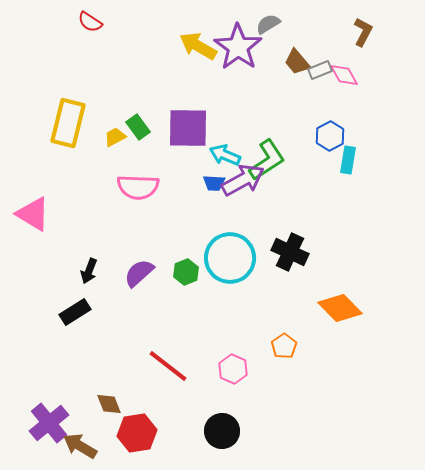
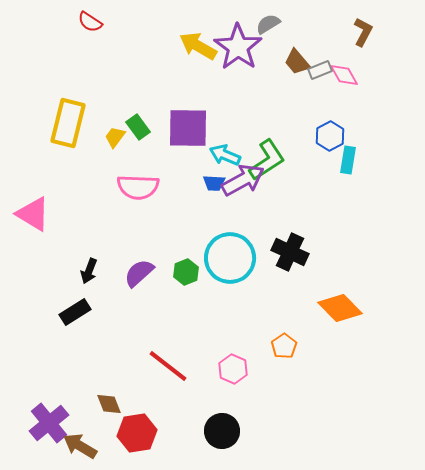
yellow trapezoid: rotated 25 degrees counterclockwise
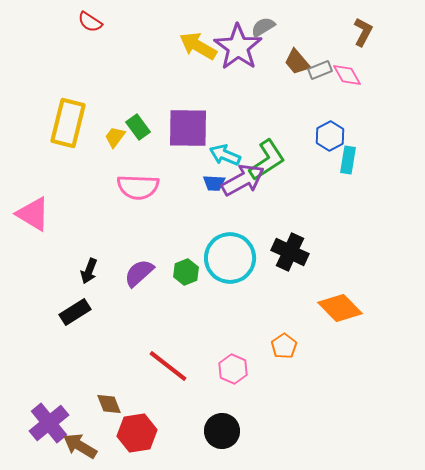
gray semicircle: moved 5 px left, 3 px down
pink diamond: moved 3 px right
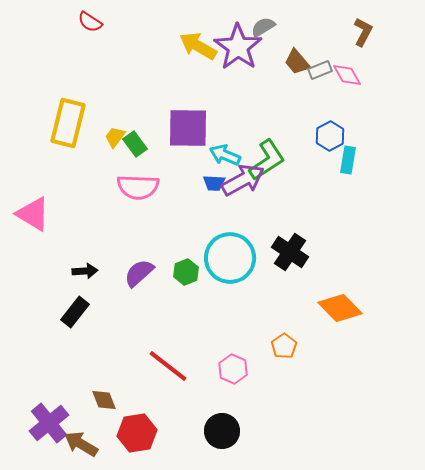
green rectangle: moved 3 px left, 17 px down
black cross: rotated 9 degrees clockwise
black arrow: moved 4 px left; rotated 115 degrees counterclockwise
black rectangle: rotated 20 degrees counterclockwise
brown diamond: moved 5 px left, 4 px up
brown arrow: moved 1 px right, 2 px up
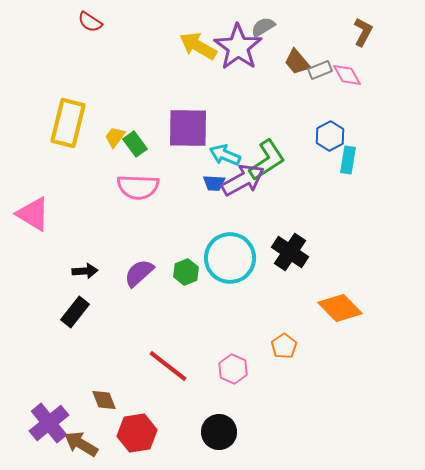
black circle: moved 3 px left, 1 px down
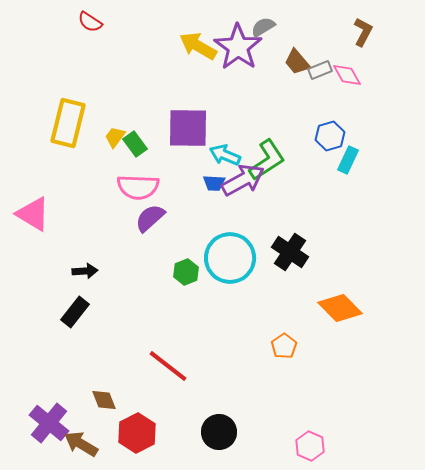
blue hexagon: rotated 12 degrees clockwise
cyan rectangle: rotated 16 degrees clockwise
purple semicircle: moved 11 px right, 55 px up
pink hexagon: moved 77 px right, 77 px down
purple cross: rotated 12 degrees counterclockwise
red hexagon: rotated 18 degrees counterclockwise
